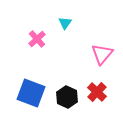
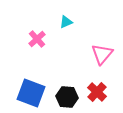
cyan triangle: moved 1 px right, 1 px up; rotated 32 degrees clockwise
black hexagon: rotated 20 degrees counterclockwise
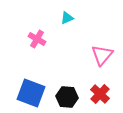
cyan triangle: moved 1 px right, 4 px up
pink cross: rotated 18 degrees counterclockwise
pink triangle: moved 1 px down
red cross: moved 3 px right, 2 px down
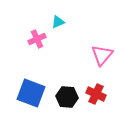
cyan triangle: moved 9 px left, 4 px down
pink cross: rotated 36 degrees clockwise
red cross: moved 4 px left; rotated 18 degrees counterclockwise
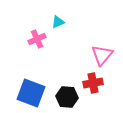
red cross: moved 3 px left, 11 px up; rotated 36 degrees counterclockwise
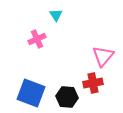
cyan triangle: moved 2 px left, 7 px up; rotated 40 degrees counterclockwise
pink triangle: moved 1 px right, 1 px down
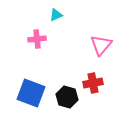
cyan triangle: rotated 40 degrees clockwise
pink cross: rotated 18 degrees clockwise
pink triangle: moved 2 px left, 11 px up
black hexagon: rotated 10 degrees clockwise
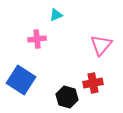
blue square: moved 10 px left, 13 px up; rotated 12 degrees clockwise
